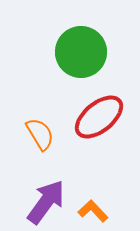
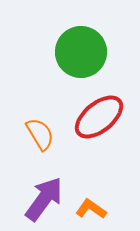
purple arrow: moved 2 px left, 3 px up
orange L-shape: moved 2 px left, 2 px up; rotated 12 degrees counterclockwise
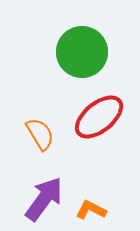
green circle: moved 1 px right
orange L-shape: moved 1 px down; rotated 8 degrees counterclockwise
